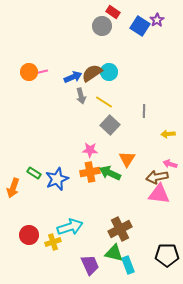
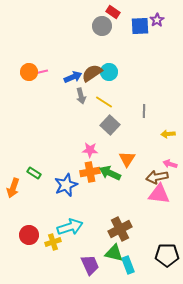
blue square: rotated 36 degrees counterclockwise
blue star: moved 9 px right, 6 px down
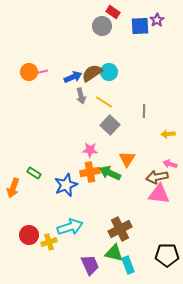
yellow cross: moved 4 px left
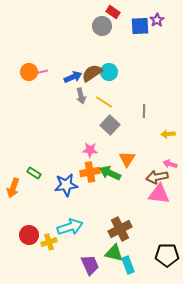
blue star: rotated 15 degrees clockwise
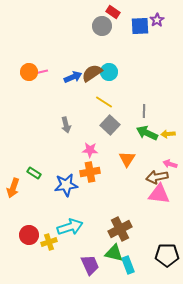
gray arrow: moved 15 px left, 29 px down
green arrow: moved 37 px right, 40 px up
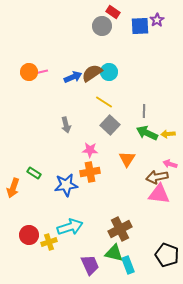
black pentagon: rotated 20 degrees clockwise
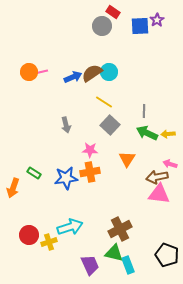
blue star: moved 7 px up
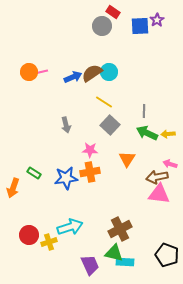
cyan rectangle: moved 3 px left, 3 px up; rotated 66 degrees counterclockwise
